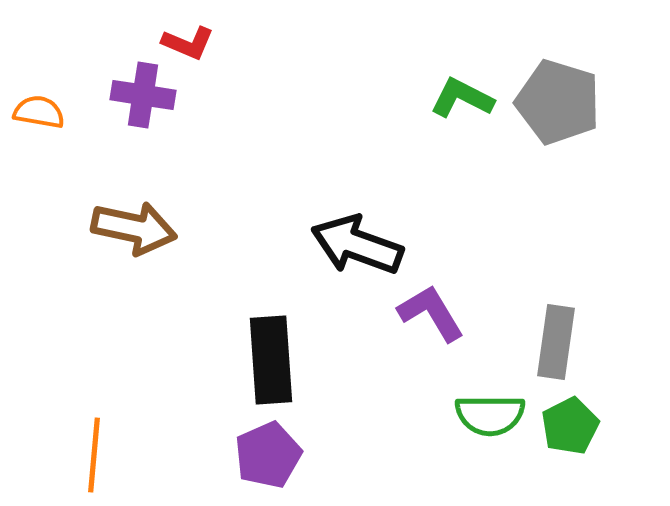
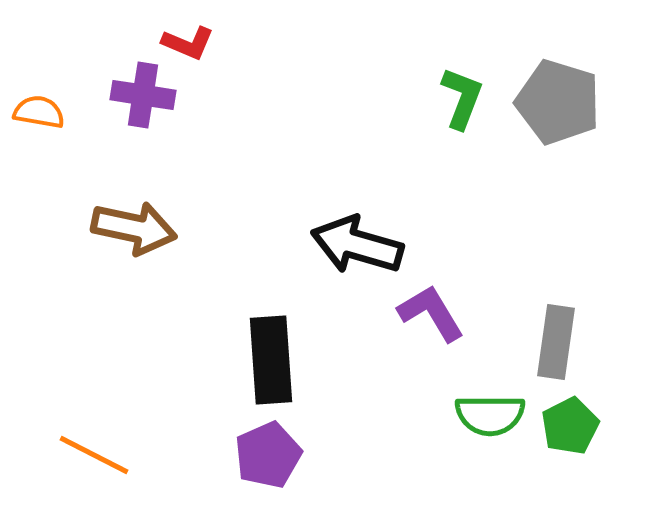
green L-shape: rotated 84 degrees clockwise
black arrow: rotated 4 degrees counterclockwise
orange line: rotated 68 degrees counterclockwise
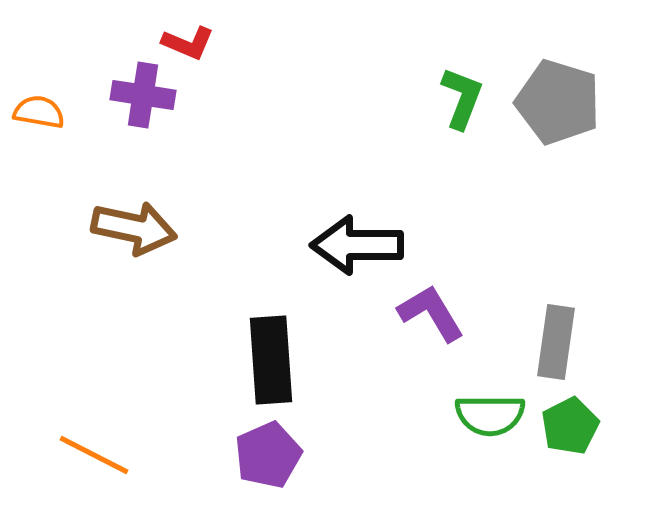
black arrow: rotated 16 degrees counterclockwise
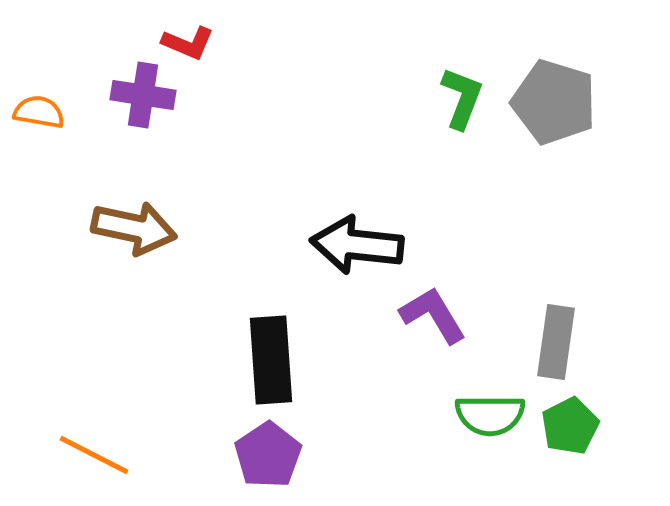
gray pentagon: moved 4 px left
black arrow: rotated 6 degrees clockwise
purple L-shape: moved 2 px right, 2 px down
purple pentagon: rotated 10 degrees counterclockwise
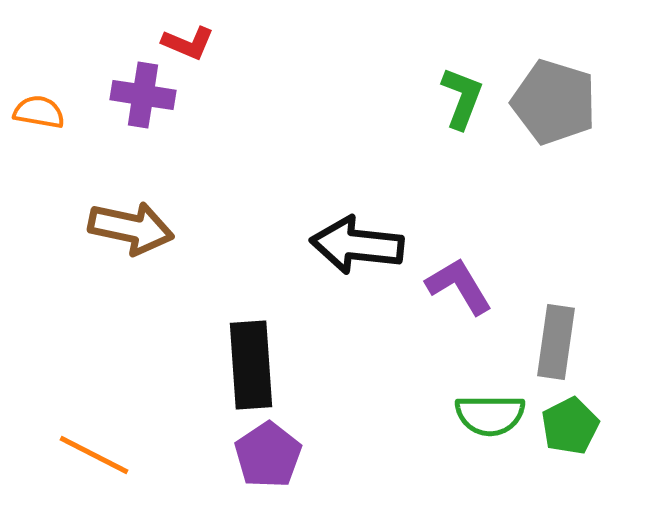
brown arrow: moved 3 px left
purple L-shape: moved 26 px right, 29 px up
black rectangle: moved 20 px left, 5 px down
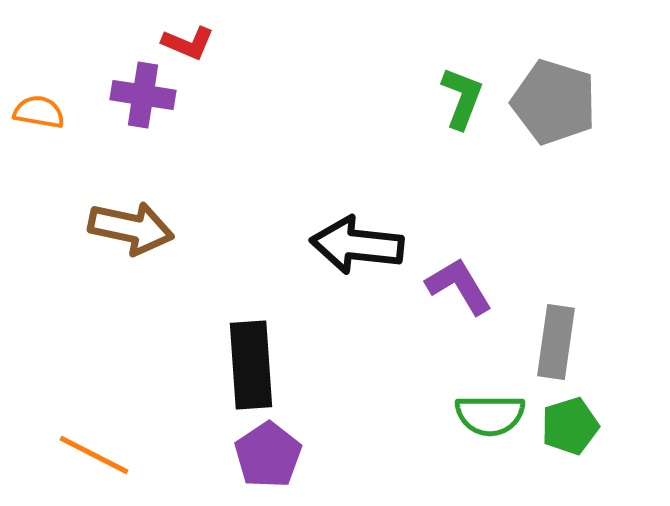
green pentagon: rotated 10 degrees clockwise
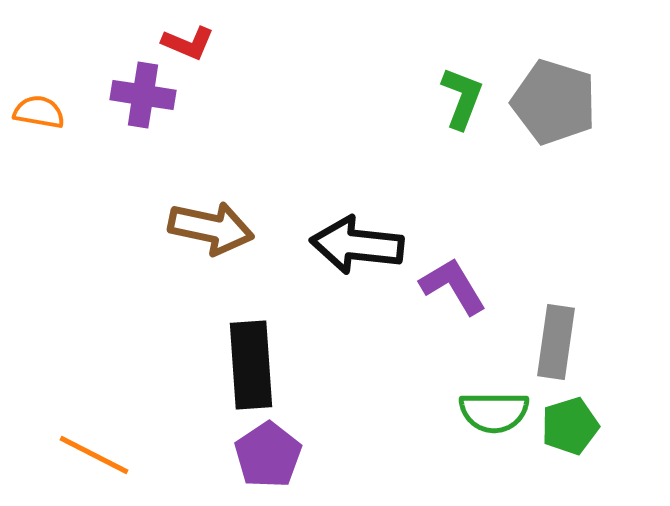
brown arrow: moved 80 px right
purple L-shape: moved 6 px left
green semicircle: moved 4 px right, 3 px up
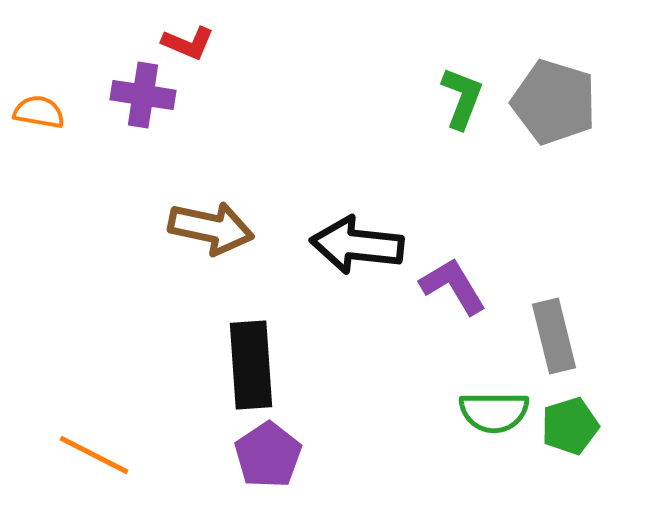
gray rectangle: moved 2 px left, 6 px up; rotated 22 degrees counterclockwise
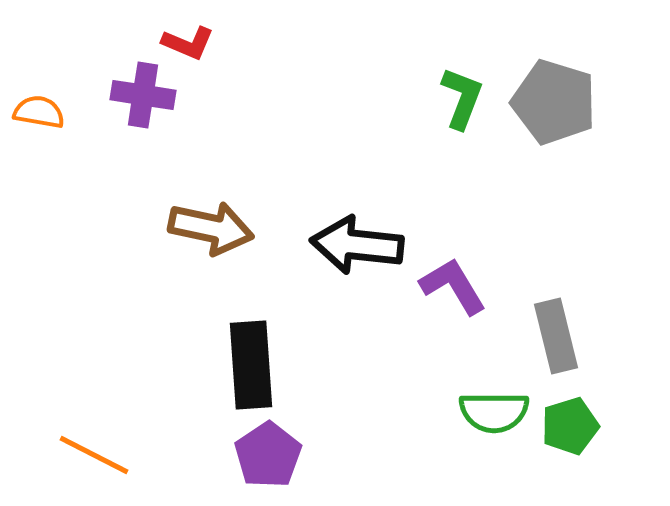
gray rectangle: moved 2 px right
